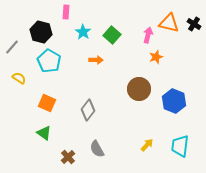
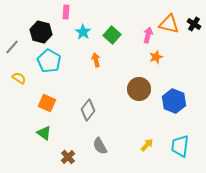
orange triangle: moved 1 px down
orange arrow: rotated 104 degrees counterclockwise
gray semicircle: moved 3 px right, 3 px up
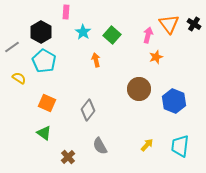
orange triangle: rotated 40 degrees clockwise
black hexagon: rotated 15 degrees clockwise
gray line: rotated 14 degrees clockwise
cyan pentagon: moved 5 px left
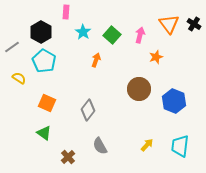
pink arrow: moved 8 px left
orange arrow: rotated 32 degrees clockwise
